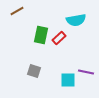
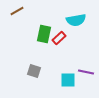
green rectangle: moved 3 px right, 1 px up
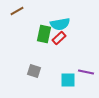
cyan semicircle: moved 16 px left, 4 px down
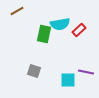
red rectangle: moved 20 px right, 8 px up
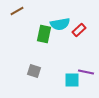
cyan square: moved 4 px right
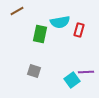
cyan semicircle: moved 2 px up
red rectangle: rotated 32 degrees counterclockwise
green rectangle: moved 4 px left
purple line: rotated 14 degrees counterclockwise
cyan square: rotated 35 degrees counterclockwise
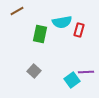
cyan semicircle: moved 2 px right
gray square: rotated 24 degrees clockwise
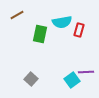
brown line: moved 4 px down
gray square: moved 3 px left, 8 px down
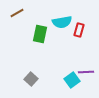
brown line: moved 2 px up
